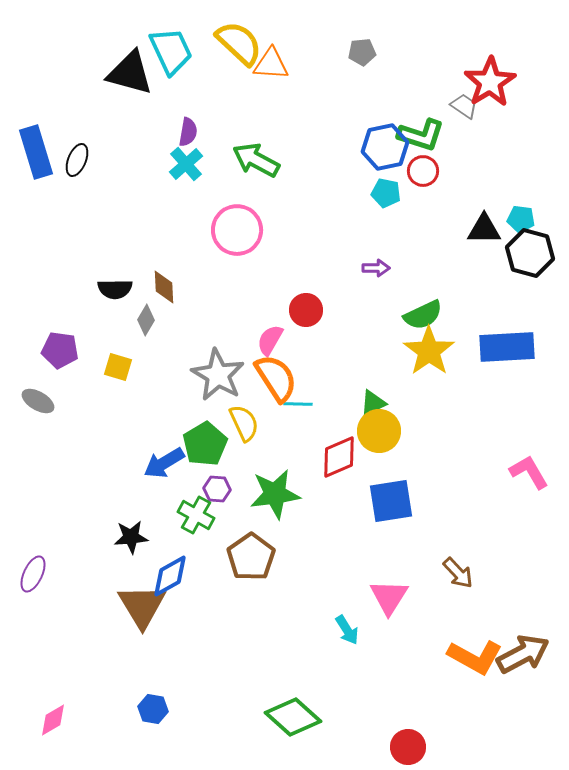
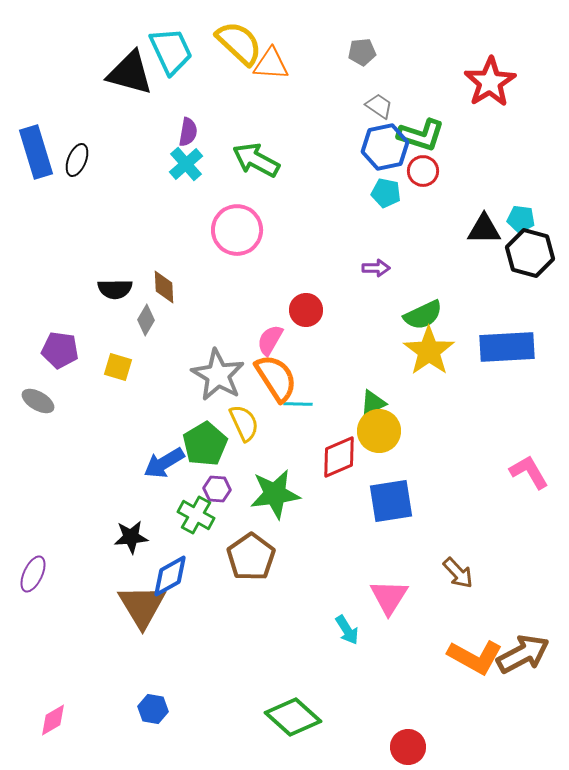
gray trapezoid at (464, 106): moved 85 px left
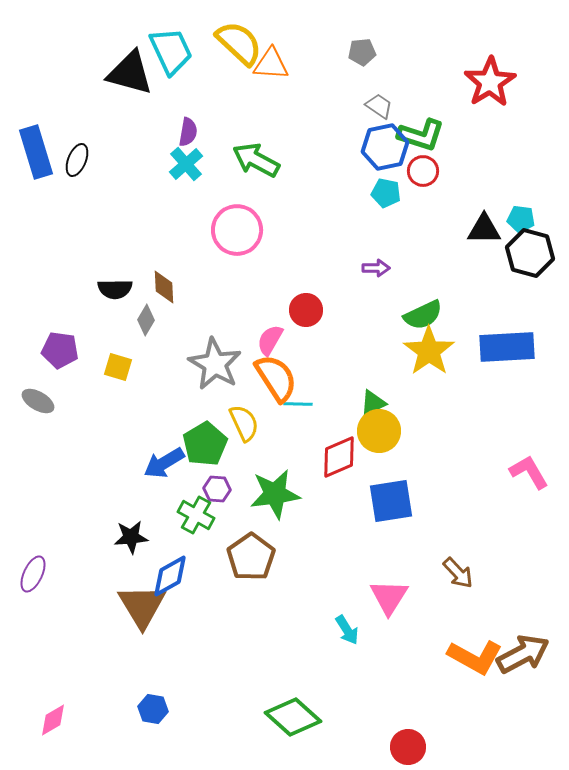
gray star at (218, 375): moved 3 px left, 11 px up
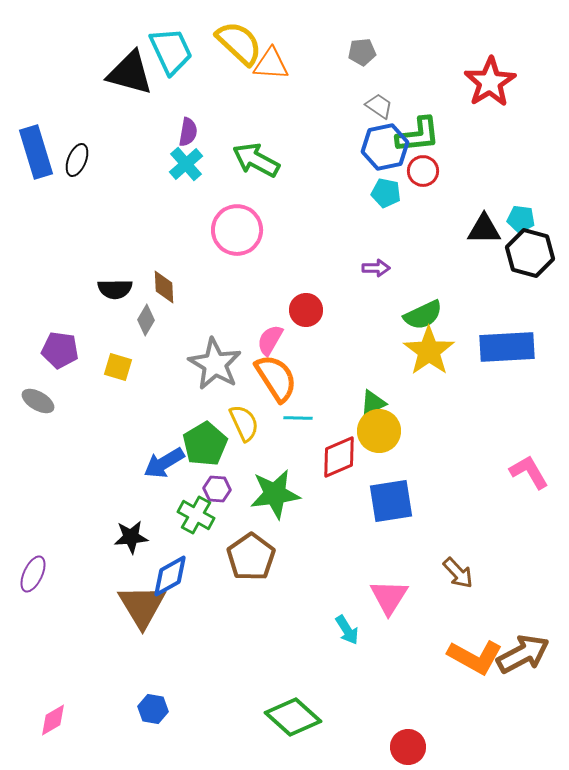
green L-shape at (421, 135): moved 3 px left; rotated 24 degrees counterclockwise
cyan line at (298, 404): moved 14 px down
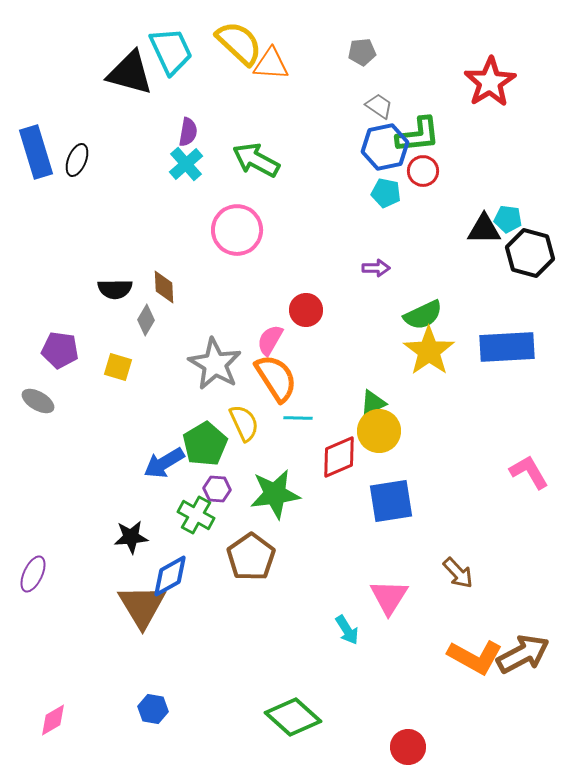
cyan pentagon at (521, 219): moved 13 px left
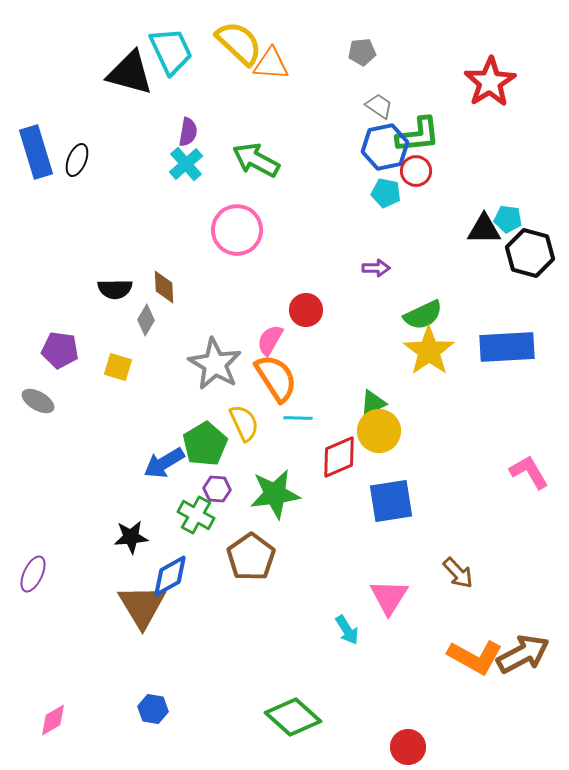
red circle at (423, 171): moved 7 px left
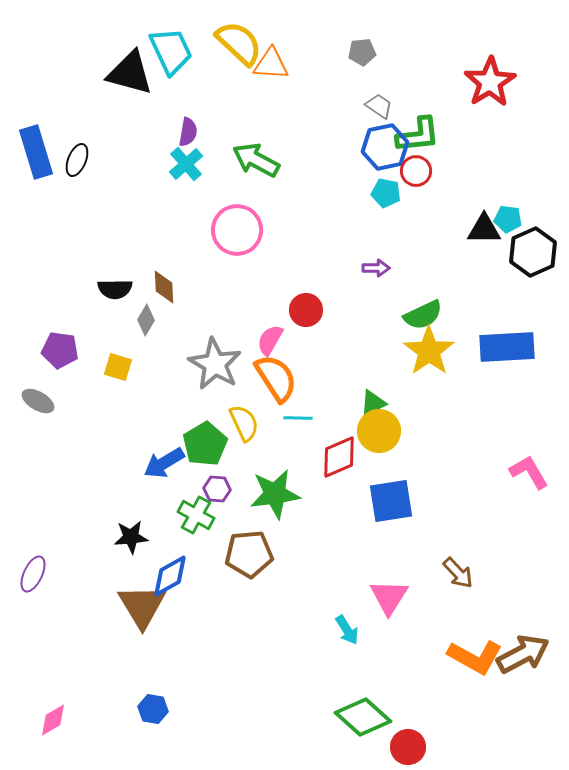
black hexagon at (530, 253): moved 3 px right, 1 px up; rotated 21 degrees clockwise
brown pentagon at (251, 557): moved 2 px left, 3 px up; rotated 30 degrees clockwise
green diamond at (293, 717): moved 70 px right
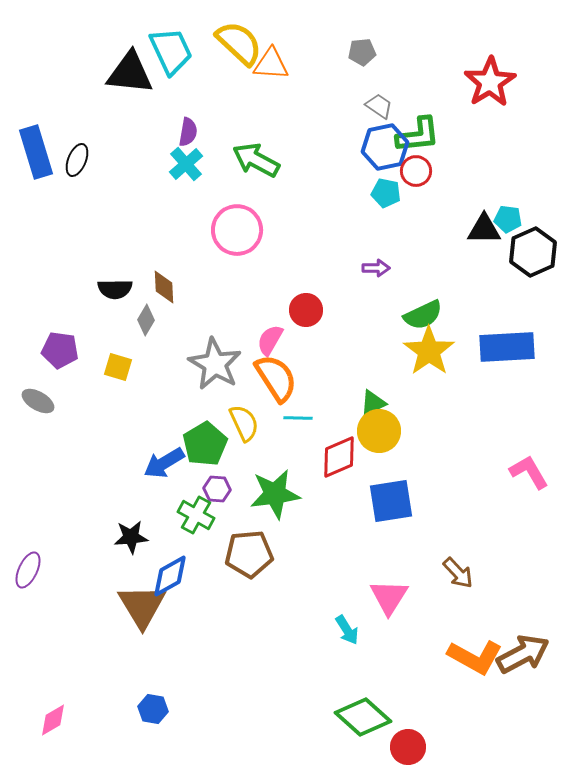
black triangle at (130, 73): rotated 9 degrees counterclockwise
purple ellipse at (33, 574): moved 5 px left, 4 px up
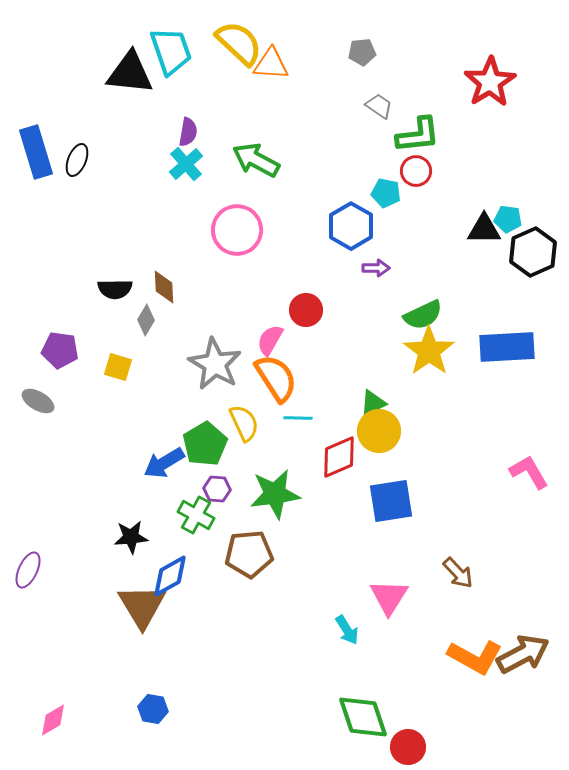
cyan trapezoid at (171, 51): rotated 6 degrees clockwise
blue hexagon at (385, 147): moved 34 px left, 79 px down; rotated 18 degrees counterclockwise
green diamond at (363, 717): rotated 30 degrees clockwise
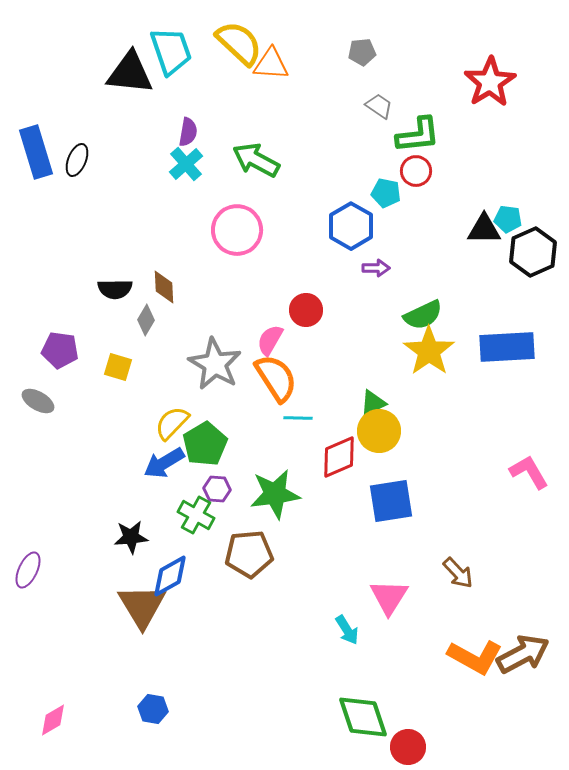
yellow semicircle at (244, 423): moved 72 px left; rotated 111 degrees counterclockwise
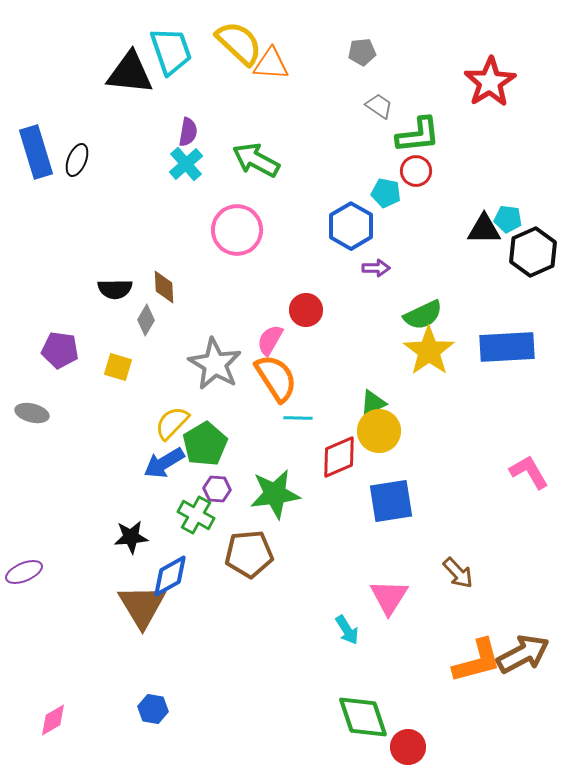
gray ellipse at (38, 401): moved 6 px left, 12 px down; rotated 16 degrees counterclockwise
purple ellipse at (28, 570): moved 4 px left, 2 px down; rotated 42 degrees clockwise
orange L-shape at (475, 657): moved 2 px right, 4 px down; rotated 44 degrees counterclockwise
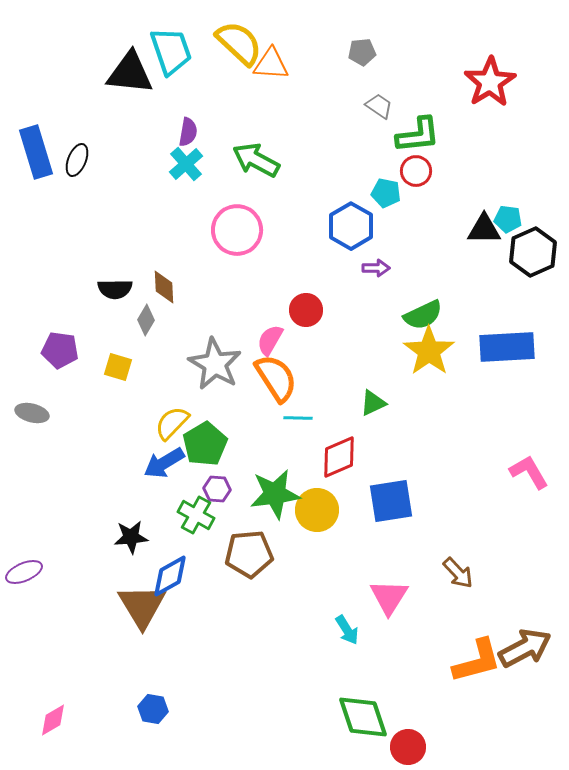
yellow circle at (379, 431): moved 62 px left, 79 px down
brown arrow at (523, 654): moved 2 px right, 6 px up
